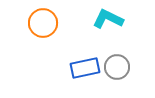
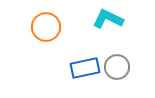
orange circle: moved 3 px right, 4 px down
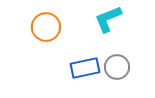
cyan L-shape: rotated 48 degrees counterclockwise
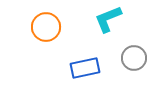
gray circle: moved 17 px right, 9 px up
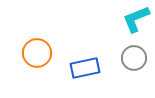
cyan L-shape: moved 28 px right
orange circle: moved 9 px left, 26 px down
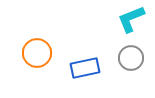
cyan L-shape: moved 5 px left
gray circle: moved 3 px left
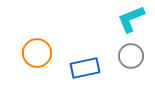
gray circle: moved 2 px up
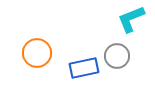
gray circle: moved 14 px left
blue rectangle: moved 1 px left
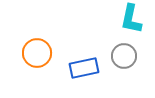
cyan L-shape: rotated 56 degrees counterclockwise
gray circle: moved 7 px right
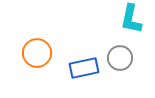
gray circle: moved 4 px left, 2 px down
